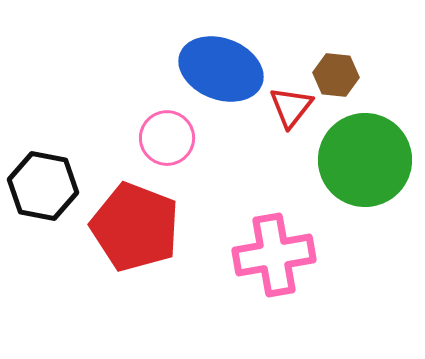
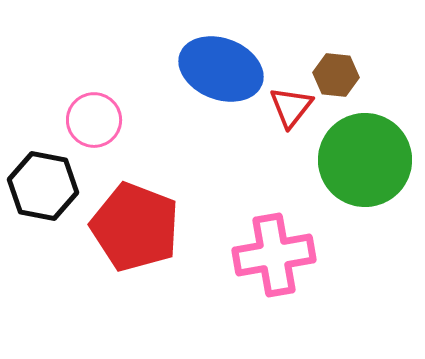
pink circle: moved 73 px left, 18 px up
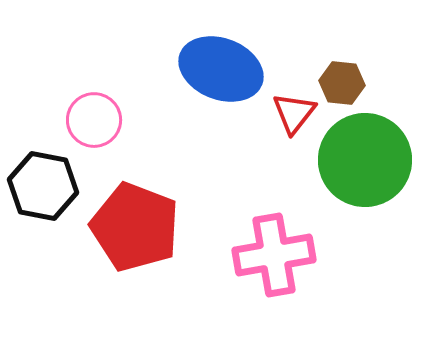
brown hexagon: moved 6 px right, 8 px down
red triangle: moved 3 px right, 6 px down
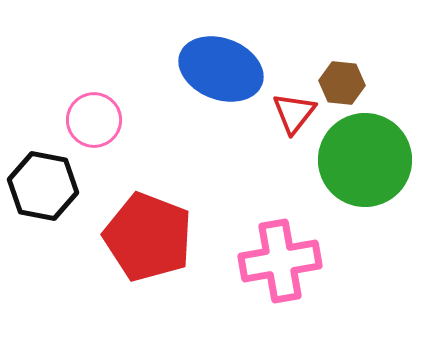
red pentagon: moved 13 px right, 10 px down
pink cross: moved 6 px right, 6 px down
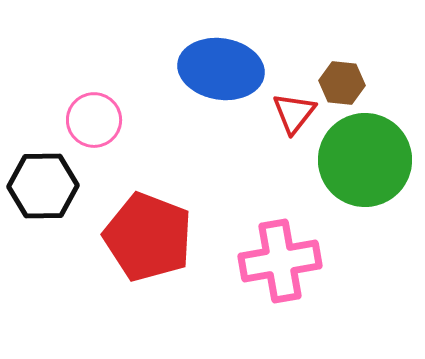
blue ellipse: rotated 12 degrees counterclockwise
black hexagon: rotated 12 degrees counterclockwise
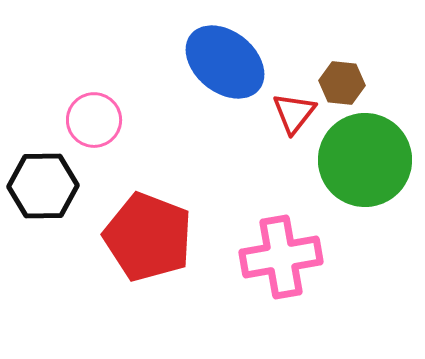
blue ellipse: moved 4 px right, 7 px up; rotated 30 degrees clockwise
pink cross: moved 1 px right, 4 px up
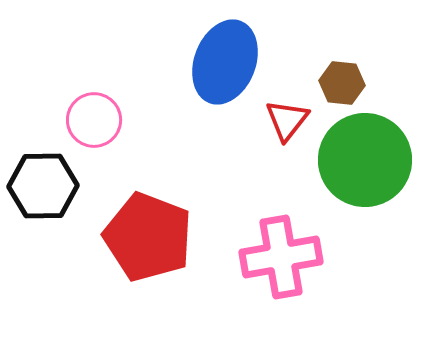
blue ellipse: rotated 72 degrees clockwise
red triangle: moved 7 px left, 7 px down
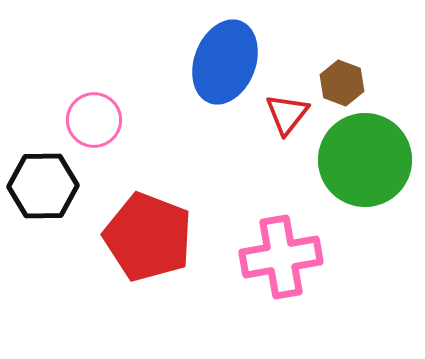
brown hexagon: rotated 15 degrees clockwise
red triangle: moved 6 px up
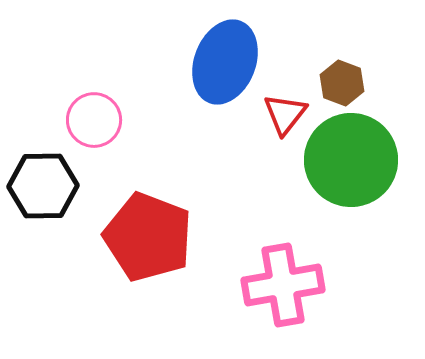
red triangle: moved 2 px left
green circle: moved 14 px left
pink cross: moved 2 px right, 28 px down
